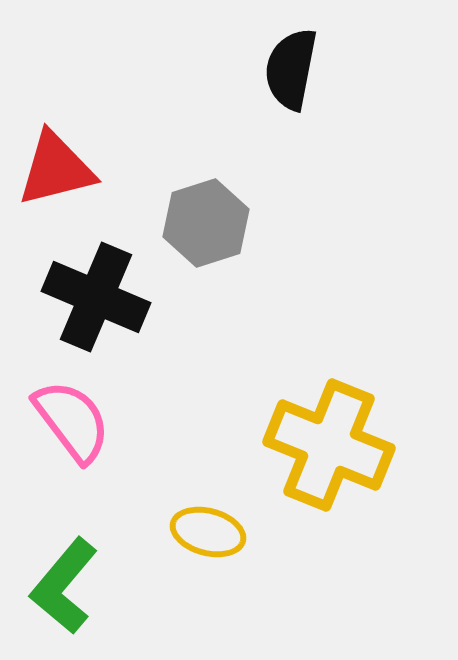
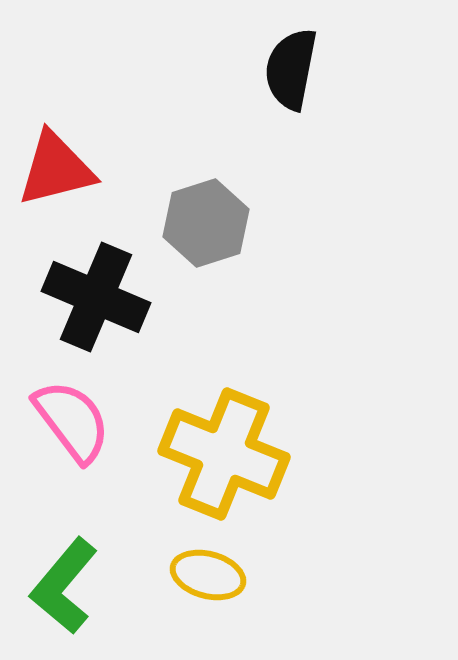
yellow cross: moved 105 px left, 9 px down
yellow ellipse: moved 43 px down
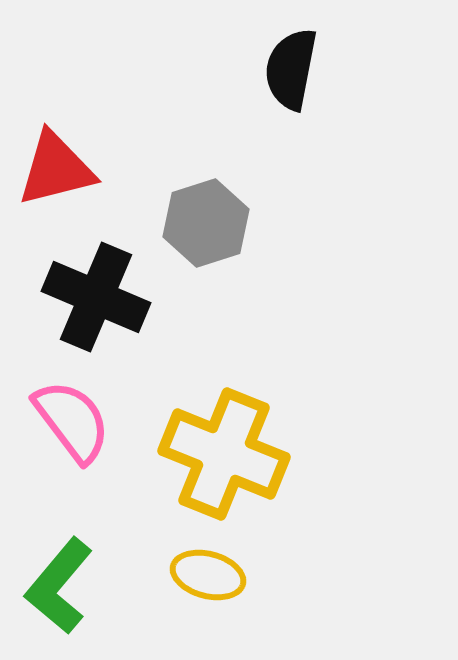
green L-shape: moved 5 px left
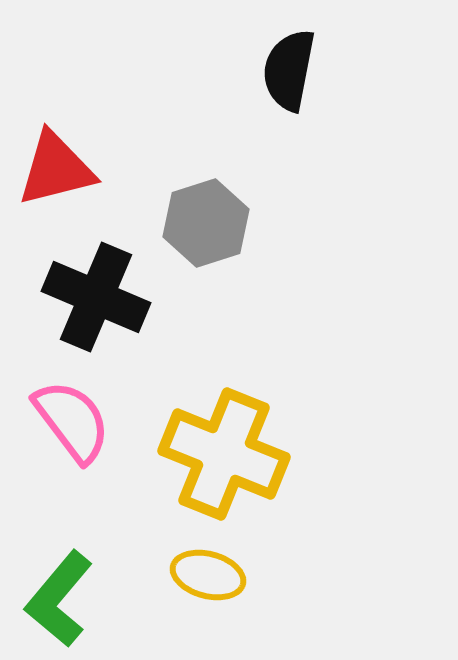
black semicircle: moved 2 px left, 1 px down
green L-shape: moved 13 px down
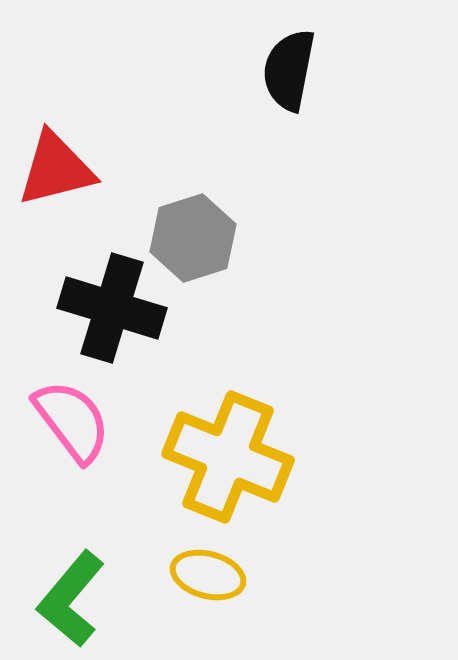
gray hexagon: moved 13 px left, 15 px down
black cross: moved 16 px right, 11 px down; rotated 6 degrees counterclockwise
yellow cross: moved 4 px right, 3 px down
green L-shape: moved 12 px right
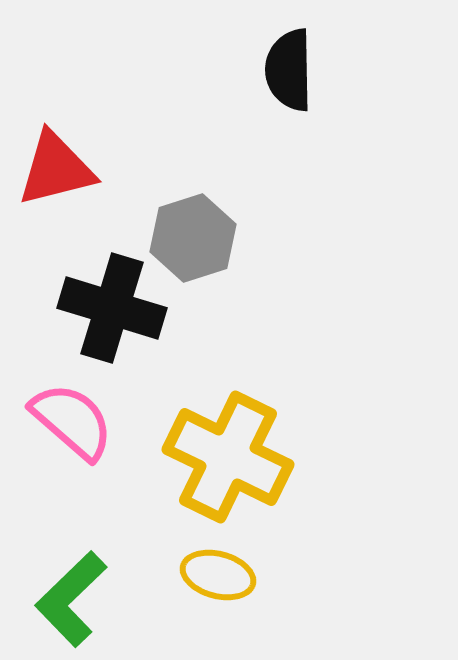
black semicircle: rotated 12 degrees counterclockwise
pink semicircle: rotated 12 degrees counterclockwise
yellow cross: rotated 4 degrees clockwise
yellow ellipse: moved 10 px right
green L-shape: rotated 6 degrees clockwise
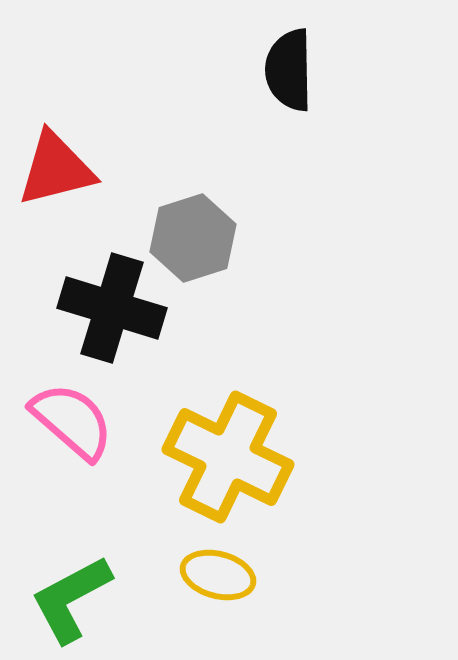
green L-shape: rotated 16 degrees clockwise
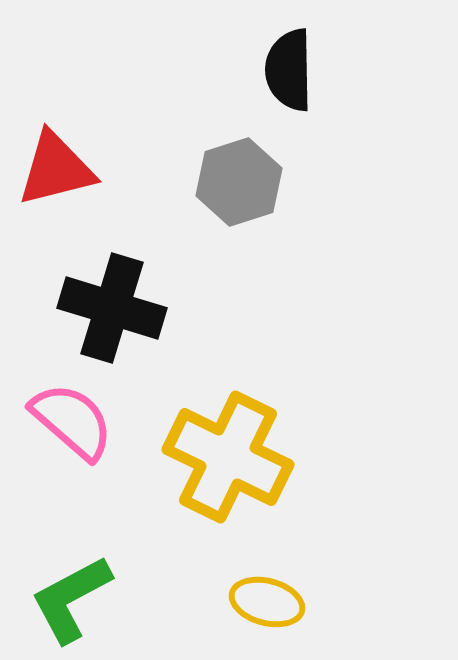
gray hexagon: moved 46 px right, 56 px up
yellow ellipse: moved 49 px right, 27 px down
